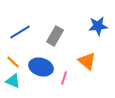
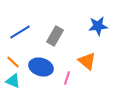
pink line: moved 3 px right
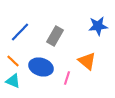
blue line: rotated 15 degrees counterclockwise
orange line: moved 1 px up
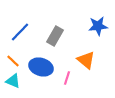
orange triangle: moved 1 px left, 1 px up
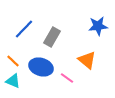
blue line: moved 4 px right, 3 px up
gray rectangle: moved 3 px left, 1 px down
orange triangle: moved 1 px right
pink line: rotated 72 degrees counterclockwise
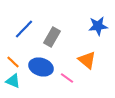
orange line: moved 1 px down
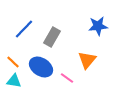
orange triangle: rotated 30 degrees clockwise
blue ellipse: rotated 15 degrees clockwise
cyan triangle: moved 1 px right; rotated 14 degrees counterclockwise
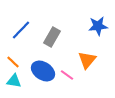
blue line: moved 3 px left, 1 px down
blue ellipse: moved 2 px right, 4 px down
pink line: moved 3 px up
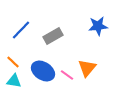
gray rectangle: moved 1 px right, 1 px up; rotated 30 degrees clockwise
orange triangle: moved 8 px down
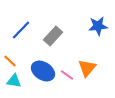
gray rectangle: rotated 18 degrees counterclockwise
orange line: moved 3 px left, 1 px up
